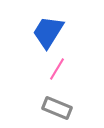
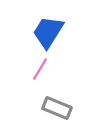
pink line: moved 17 px left
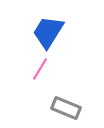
gray rectangle: moved 9 px right
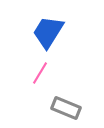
pink line: moved 4 px down
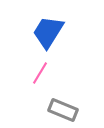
gray rectangle: moved 3 px left, 2 px down
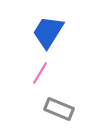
gray rectangle: moved 4 px left, 1 px up
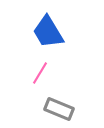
blue trapezoid: rotated 63 degrees counterclockwise
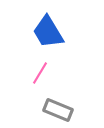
gray rectangle: moved 1 px left, 1 px down
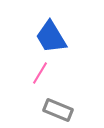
blue trapezoid: moved 3 px right, 5 px down
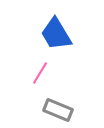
blue trapezoid: moved 5 px right, 3 px up
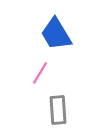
gray rectangle: rotated 64 degrees clockwise
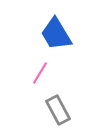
gray rectangle: rotated 24 degrees counterclockwise
